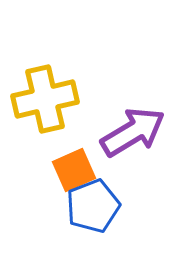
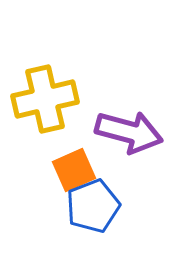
purple arrow: moved 4 px left; rotated 46 degrees clockwise
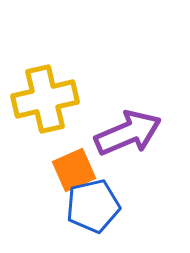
purple arrow: moved 1 px left, 1 px down; rotated 38 degrees counterclockwise
blue pentagon: rotated 8 degrees clockwise
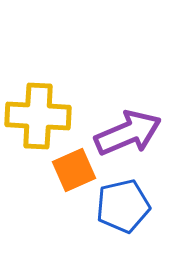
yellow cross: moved 7 px left, 17 px down; rotated 16 degrees clockwise
blue pentagon: moved 30 px right
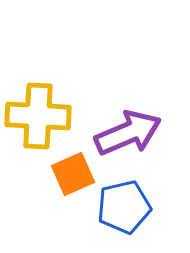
orange square: moved 1 px left, 4 px down
blue pentagon: moved 1 px right, 1 px down
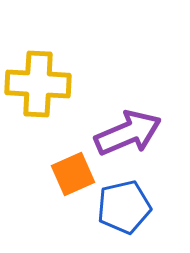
yellow cross: moved 32 px up
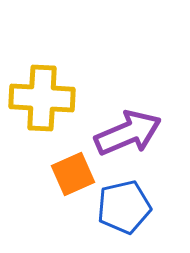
yellow cross: moved 4 px right, 14 px down
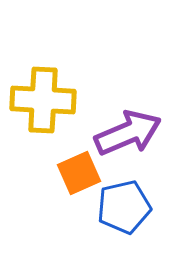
yellow cross: moved 1 px right, 2 px down
orange square: moved 6 px right, 1 px up
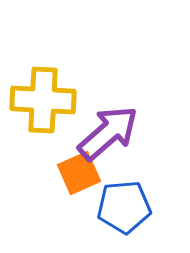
purple arrow: moved 20 px left; rotated 18 degrees counterclockwise
blue pentagon: rotated 8 degrees clockwise
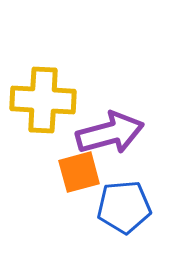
purple arrow: moved 2 px right; rotated 26 degrees clockwise
orange square: moved 1 px up; rotated 9 degrees clockwise
